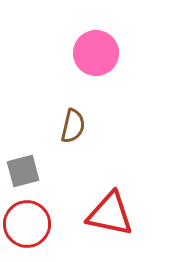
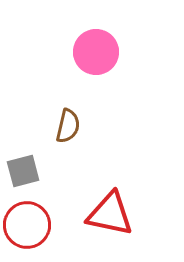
pink circle: moved 1 px up
brown semicircle: moved 5 px left
red circle: moved 1 px down
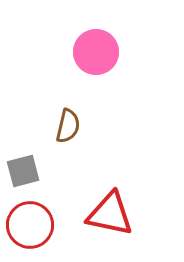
red circle: moved 3 px right
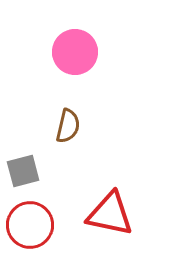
pink circle: moved 21 px left
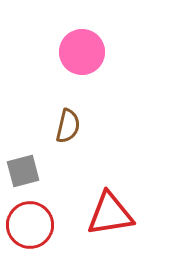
pink circle: moved 7 px right
red triangle: rotated 21 degrees counterclockwise
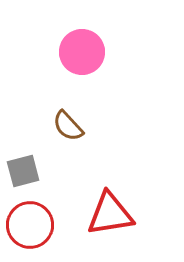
brown semicircle: rotated 124 degrees clockwise
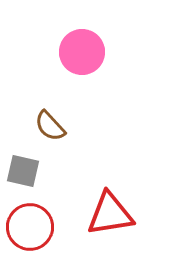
brown semicircle: moved 18 px left
gray square: rotated 28 degrees clockwise
red circle: moved 2 px down
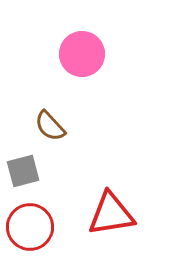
pink circle: moved 2 px down
gray square: rotated 28 degrees counterclockwise
red triangle: moved 1 px right
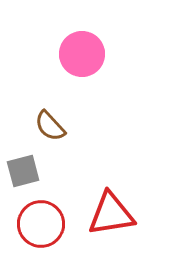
red circle: moved 11 px right, 3 px up
